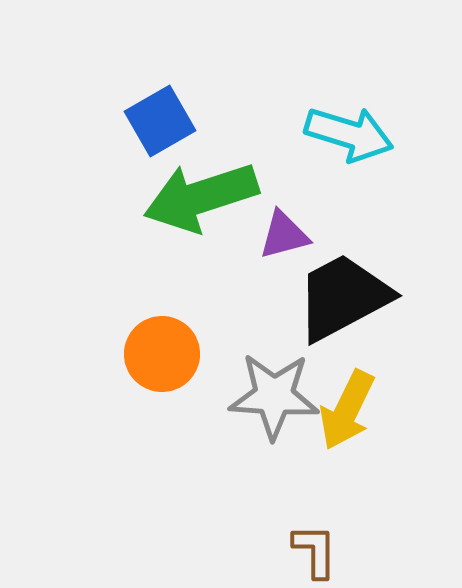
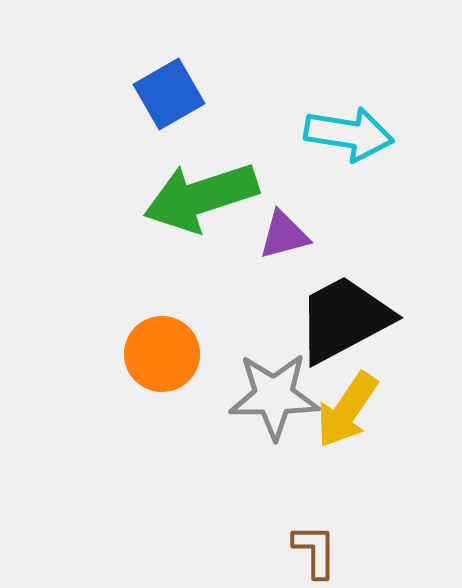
blue square: moved 9 px right, 27 px up
cyan arrow: rotated 8 degrees counterclockwise
black trapezoid: moved 1 px right, 22 px down
gray star: rotated 4 degrees counterclockwise
yellow arrow: rotated 8 degrees clockwise
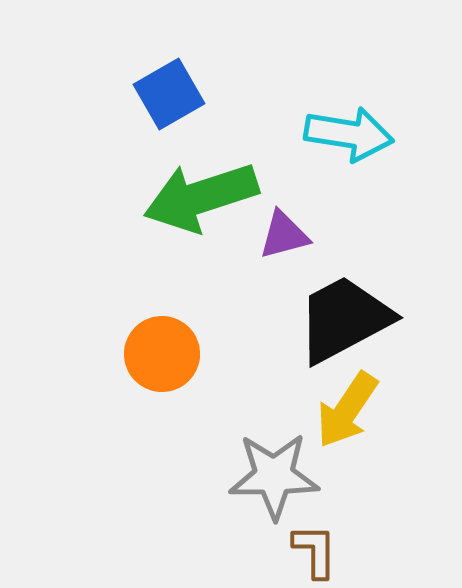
gray star: moved 80 px down
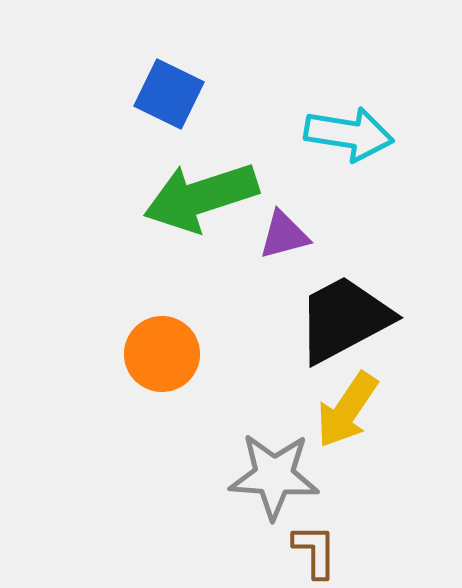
blue square: rotated 34 degrees counterclockwise
gray star: rotated 4 degrees clockwise
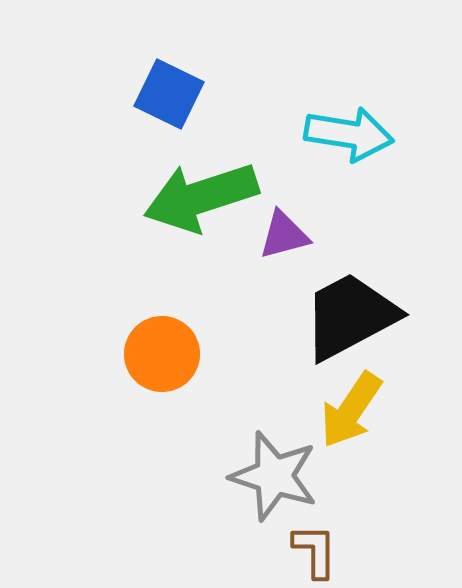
black trapezoid: moved 6 px right, 3 px up
yellow arrow: moved 4 px right
gray star: rotated 14 degrees clockwise
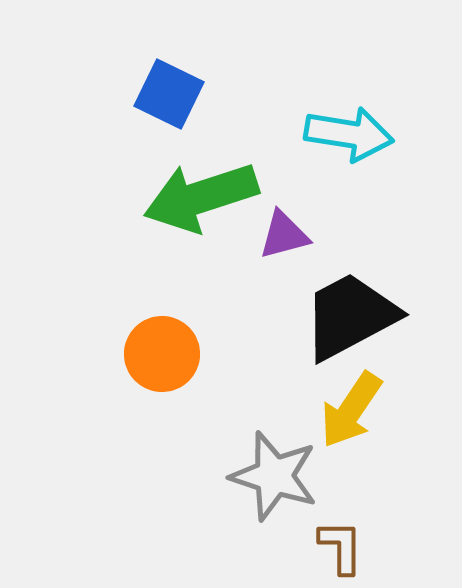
brown L-shape: moved 26 px right, 4 px up
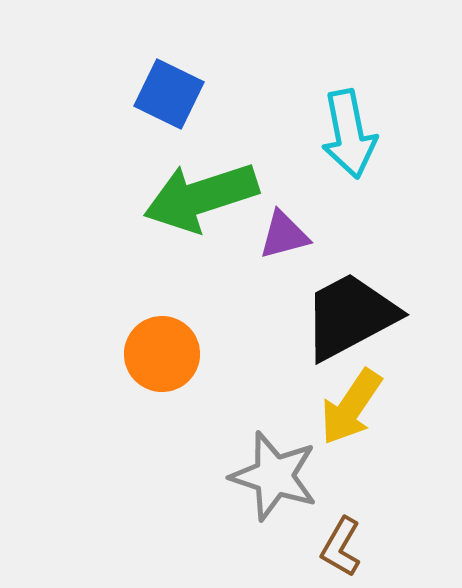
cyan arrow: rotated 70 degrees clockwise
yellow arrow: moved 3 px up
brown L-shape: rotated 150 degrees counterclockwise
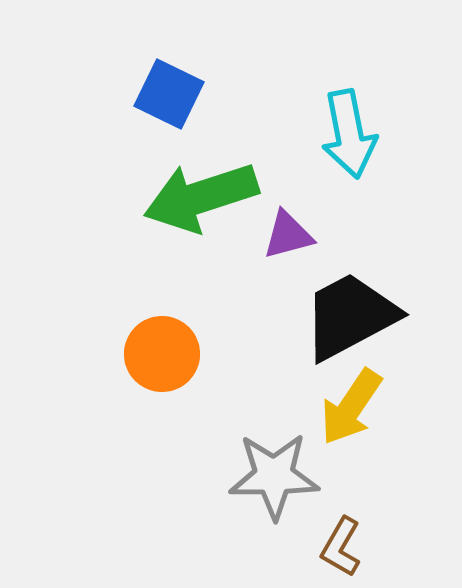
purple triangle: moved 4 px right
gray star: rotated 18 degrees counterclockwise
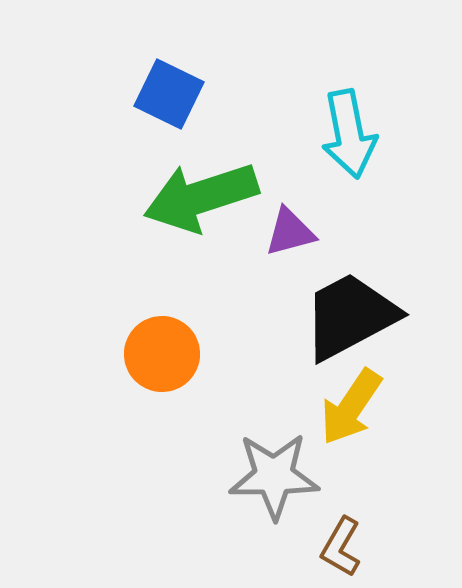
purple triangle: moved 2 px right, 3 px up
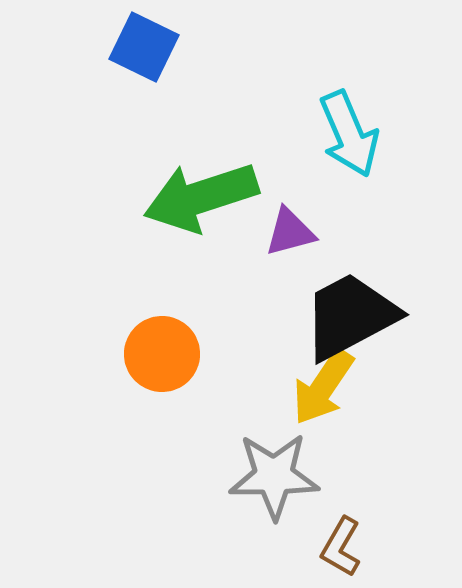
blue square: moved 25 px left, 47 px up
cyan arrow: rotated 12 degrees counterclockwise
yellow arrow: moved 28 px left, 20 px up
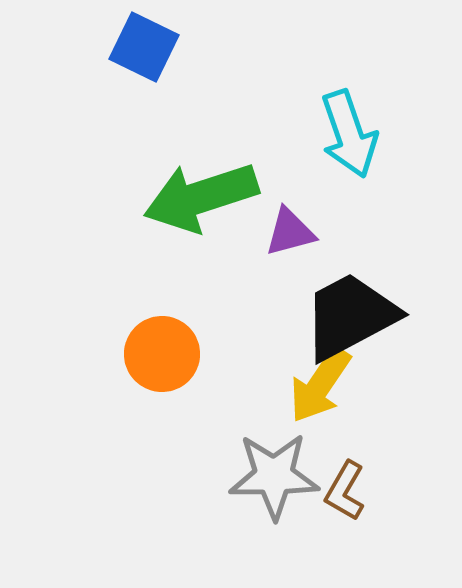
cyan arrow: rotated 4 degrees clockwise
yellow arrow: moved 3 px left, 2 px up
brown L-shape: moved 4 px right, 56 px up
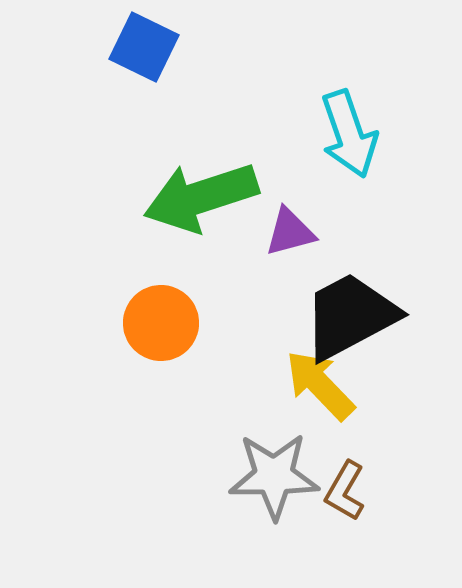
orange circle: moved 1 px left, 31 px up
yellow arrow: rotated 102 degrees clockwise
